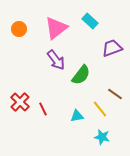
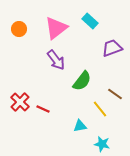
green semicircle: moved 1 px right, 6 px down
red line: rotated 40 degrees counterclockwise
cyan triangle: moved 3 px right, 10 px down
cyan star: moved 7 px down
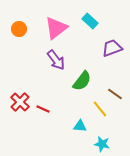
cyan triangle: rotated 16 degrees clockwise
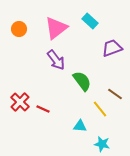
green semicircle: rotated 75 degrees counterclockwise
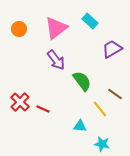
purple trapezoid: moved 1 px down; rotated 10 degrees counterclockwise
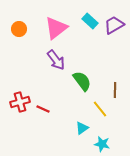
purple trapezoid: moved 2 px right, 24 px up
brown line: moved 4 px up; rotated 56 degrees clockwise
red cross: rotated 30 degrees clockwise
cyan triangle: moved 2 px right, 2 px down; rotated 40 degrees counterclockwise
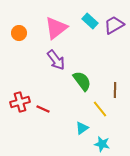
orange circle: moved 4 px down
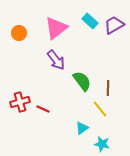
brown line: moved 7 px left, 2 px up
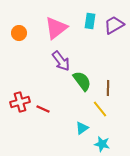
cyan rectangle: rotated 56 degrees clockwise
purple arrow: moved 5 px right, 1 px down
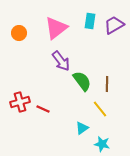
brown line: moved 1 px left, 4 px up
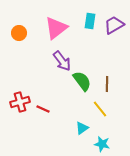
purple arrow: moved 1 px right
